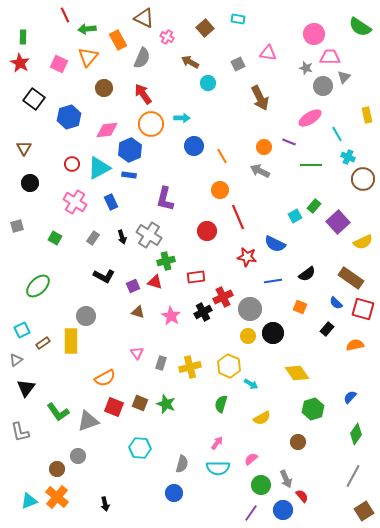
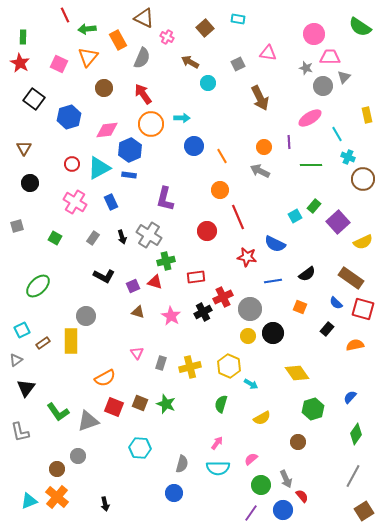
purple line at (289, 142): rotated 64 degrees clockwise
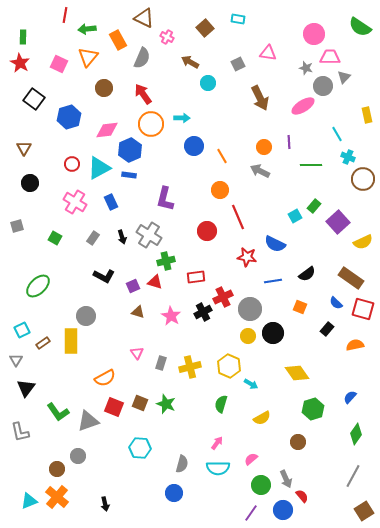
red line at (65, 15): rotated 35 degrees clockwise
pink ellipse at (310, 118): moved 7 px left, 12 px up
gray triangle at (16, 360): rotated 24 degrees counterclockwise
